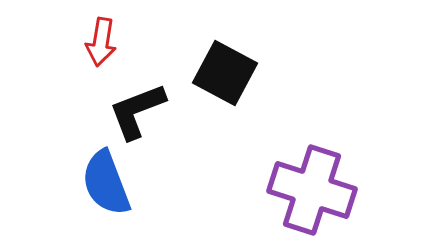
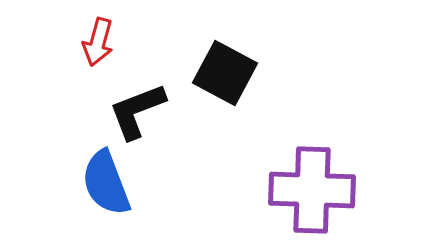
red arrow: moved 3 px left; rotated 6 degrees clockwise
purple cross: rotated 16 degrees counterclockwise
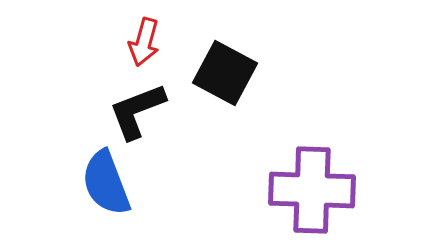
red arrow: moved 46 px right
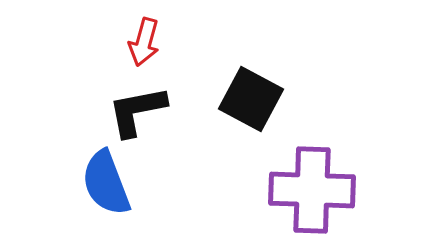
black square: moved 26 px right, 26 px down
black L-shape: rotated 10 degrees clockwise
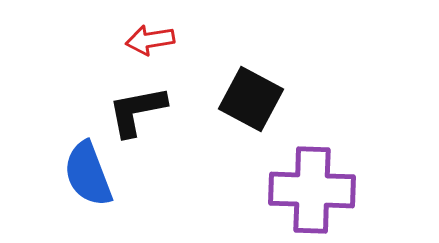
red arrow: moved 6 px right, 2 px up; rotated 66 degrees clockwise
blue semicircle: moved 18 px left, 9 px up
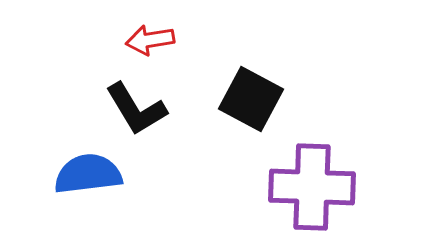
black L-shape: moved 1 px left, 2 px up; rotated 110 degrees counterclockwise
blue semicircle: rotated 104 degrees clockwise
purple cross: moved 3 px up
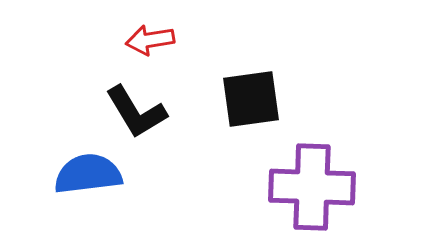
black square: rotated 36 degrees counterclockwise
black L-shape: moved 3 px down
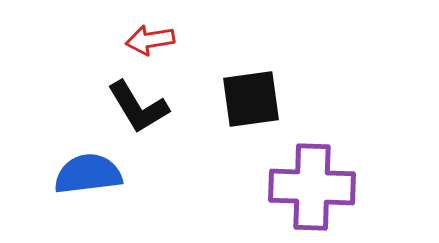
black L-shape: moved 2 px right, 5 px up
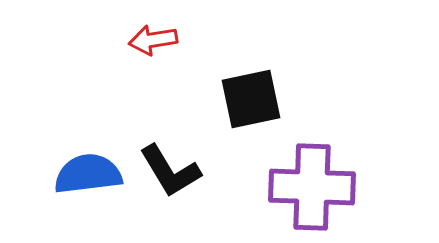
red arrow: moved 3 px right
black square: rotated 4 degrees counterclockwise
black L-shape: moved 32 px right, 64 px down
